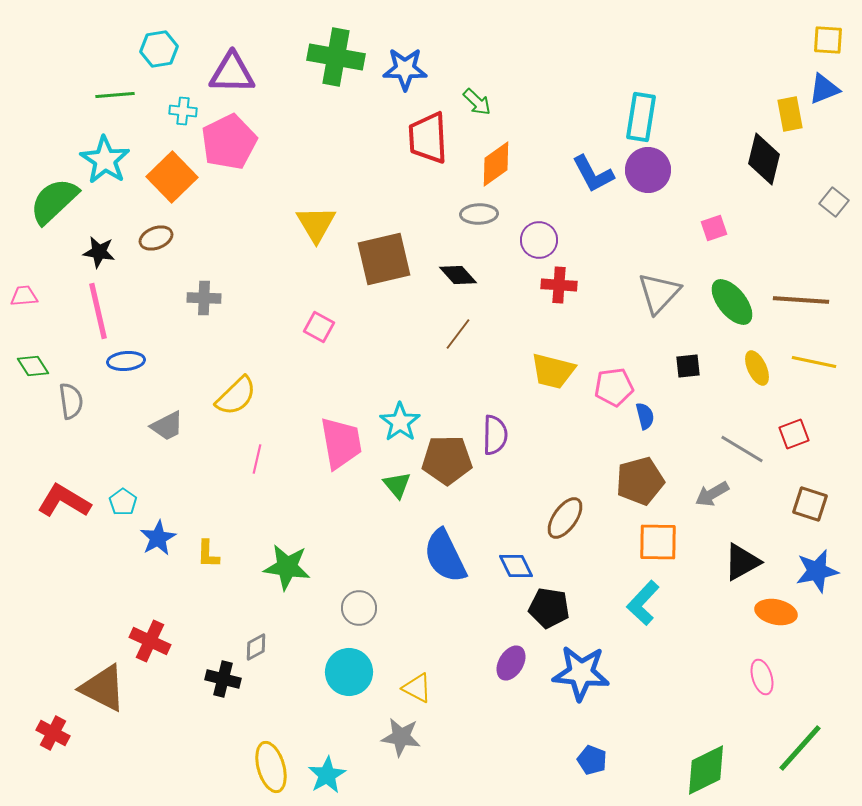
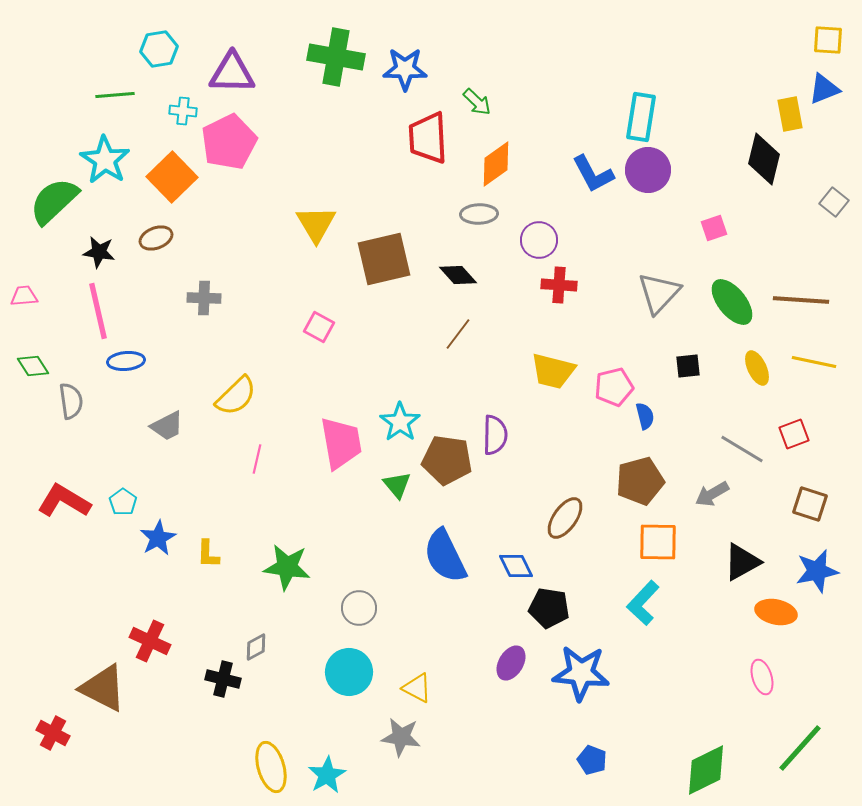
pink pentagon at (614, 387): rotated 6 degrees counterclockwise
brown pentagon at (447, 460): rotated 9 degrees clockwise
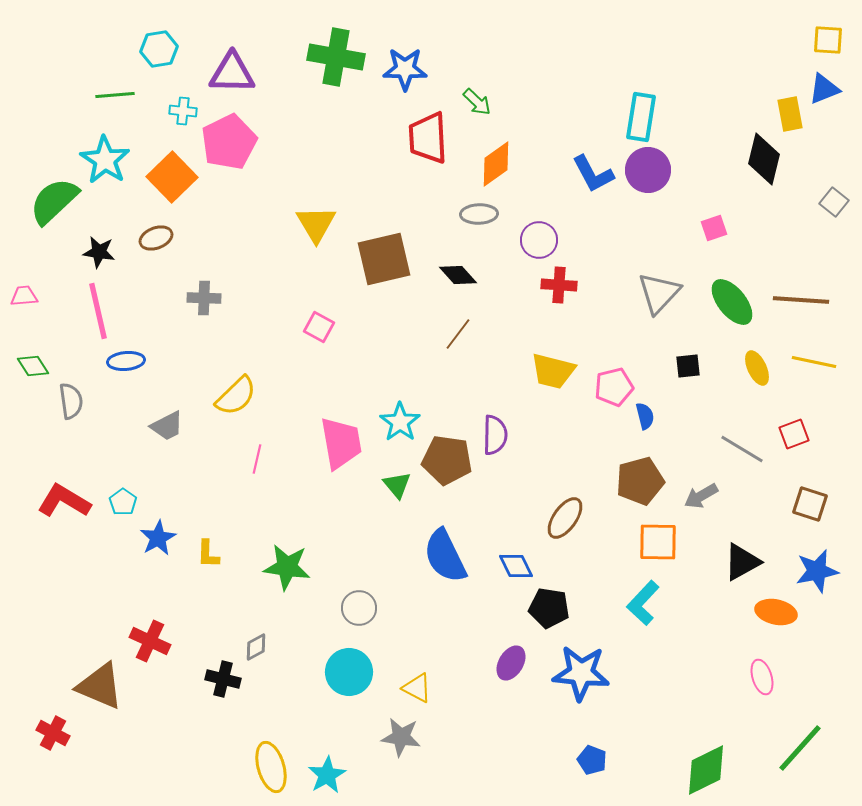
gray arrow at (712, 494): moved 11 px left, 2 px down
brown triangle at (103, 688): moved 3 px left, 2 px up; rotated 4 degrees counterclockwise
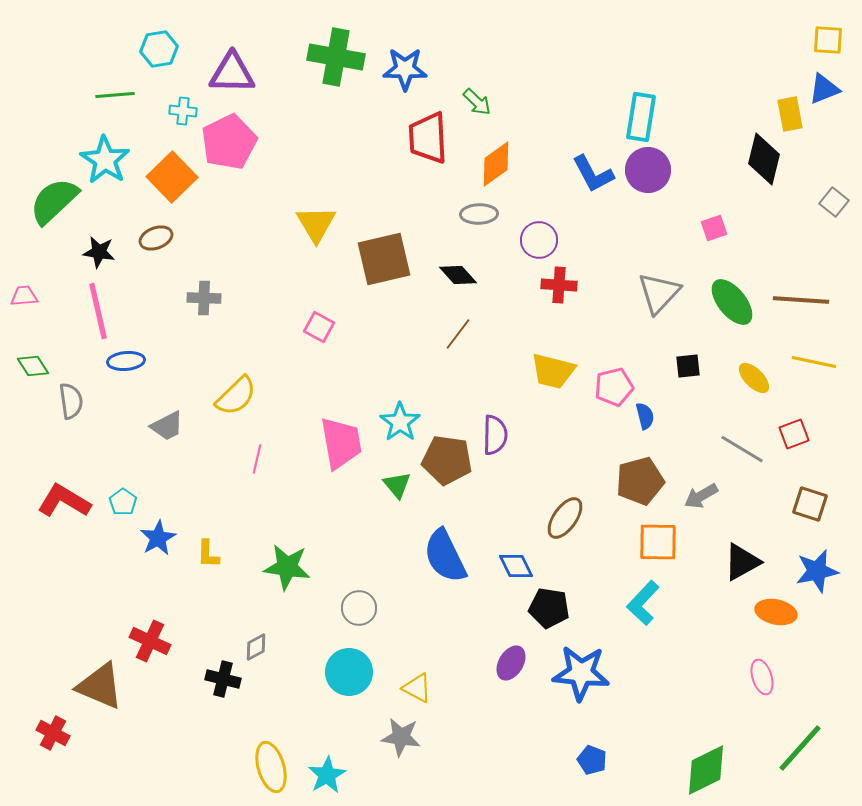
yellow ellipse at (757, 368): moved 3 px left, 10 px down; rotated 20 degrees counterclockwise
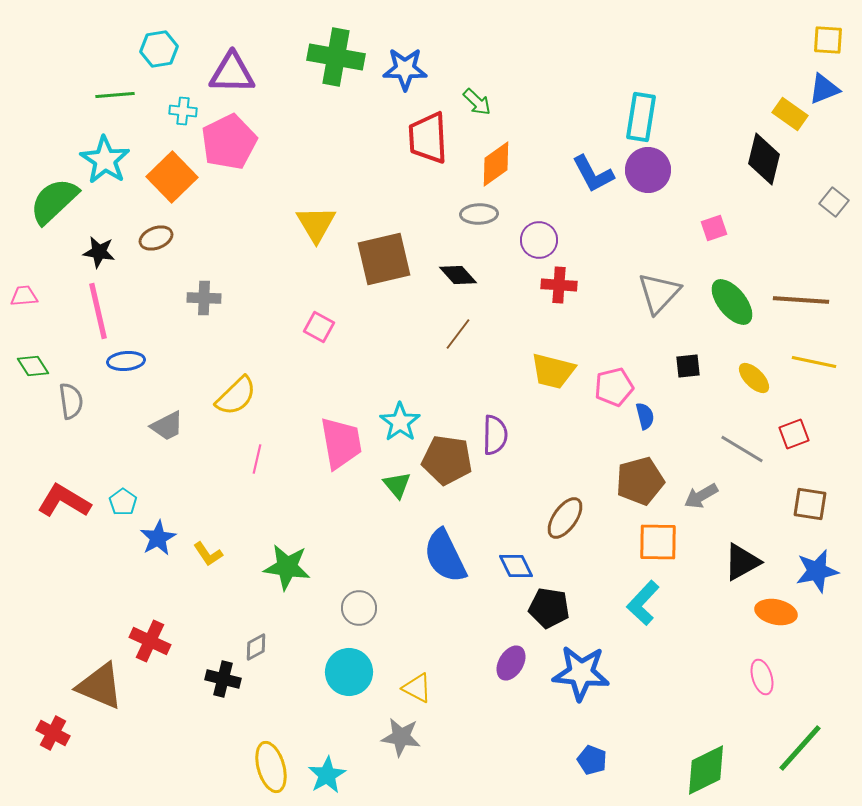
yellow rectangle at (790, 114): rotated 44 degrees counterclockwise
brown square at (810, 504): rotated 9 degrees counterclockwise
yellow L-shape at (208, 554): rotated 36 degrees counterclockwise
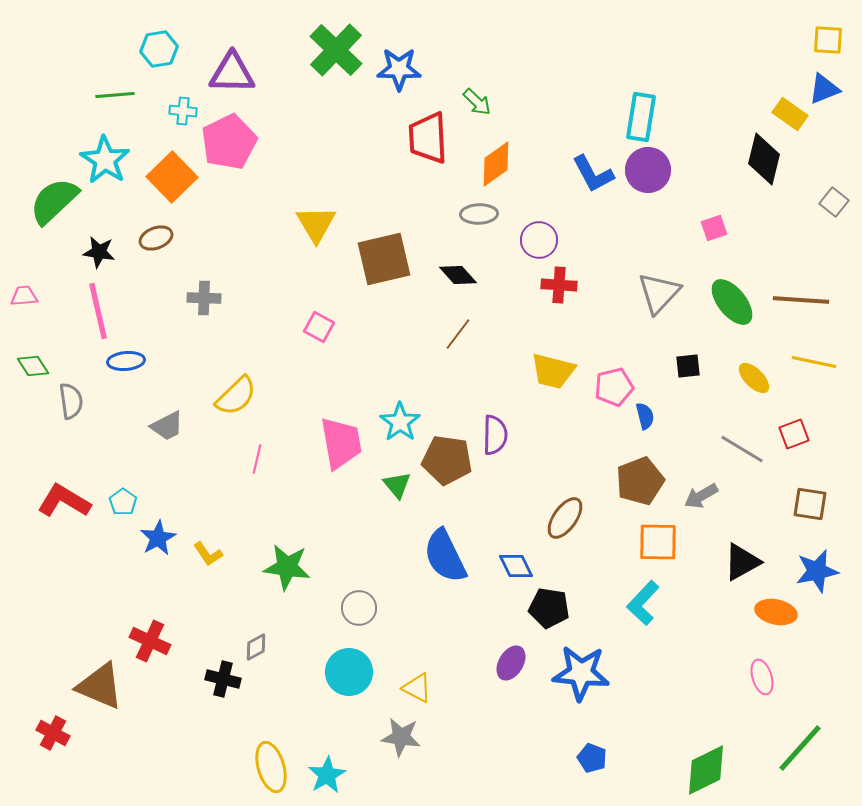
green cross at (336, 57): moved 7 px up; rotated 34 degrees clockwise
blue star at (405, 69): moved 6 px left
brown pentagon at (640, 481): rotated 6 degrees counterclockwise
blue pentagon at (592, 760): moved 2 px up
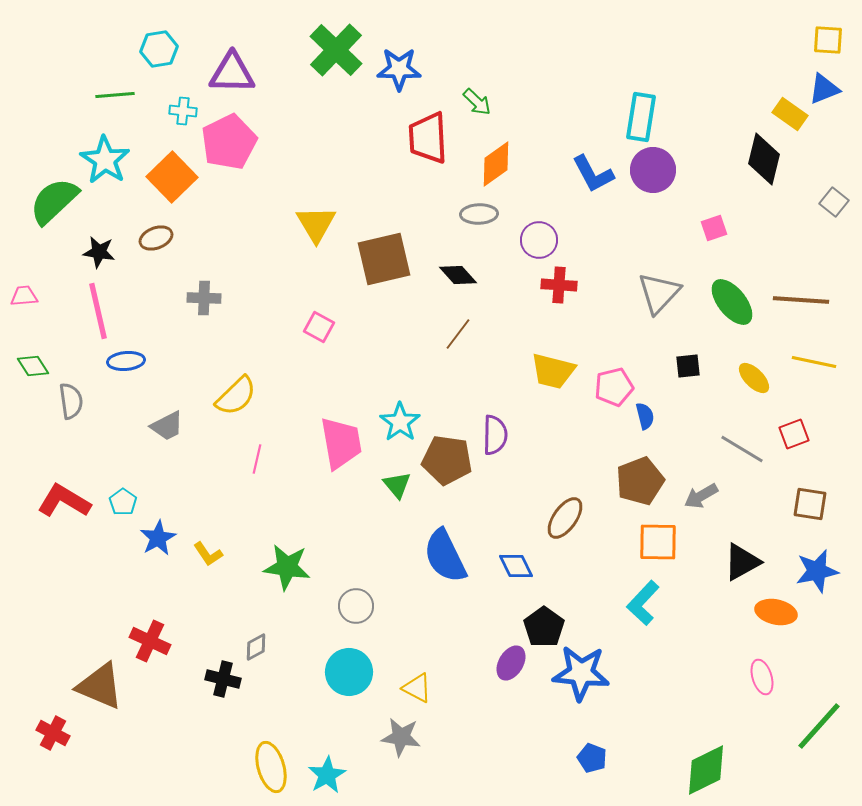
purple circle at (648, 170): moved 5 px right
gray circle at (359, 608): moved 3 px left, 2 px up
black pentagon at (549, 608): moved 5 px left, 19 px down; rotated 27 degrees clockwise
green line at (800, 748): moved 19 px right, 22 px up
